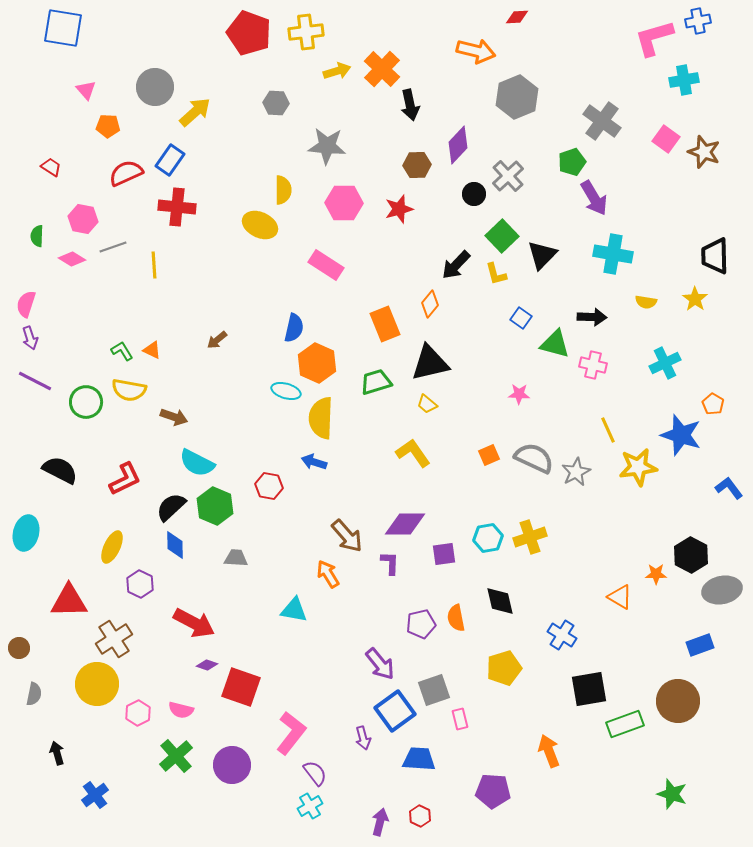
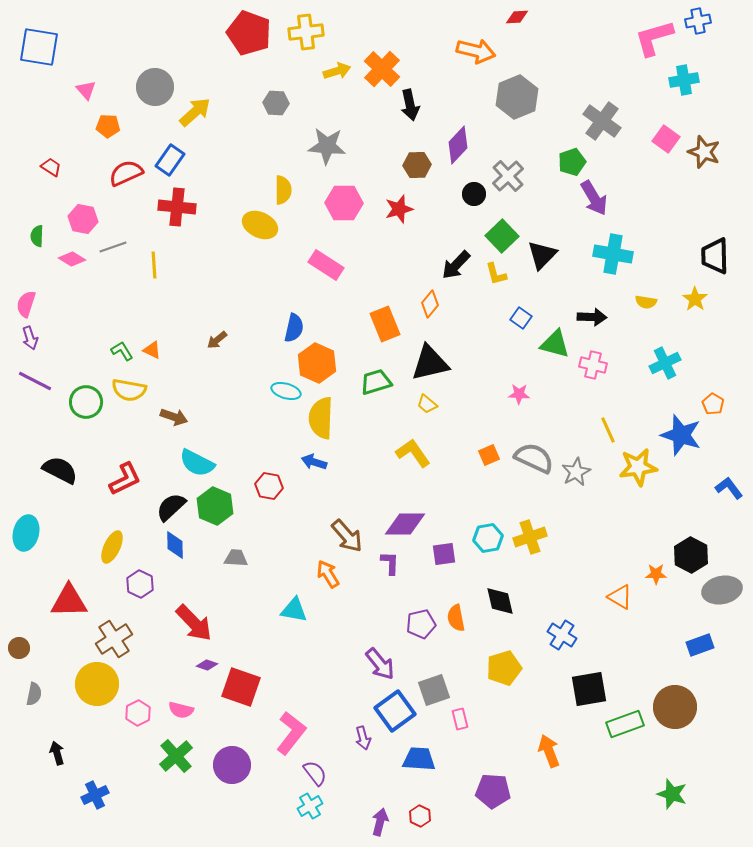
blue square at (63, 28): moved 24 px left, 19 px down
red arrow at (194, 623): rotated 18 degrees clockwise
brown circle at (678, 701): moved 3 px left, 6 px down
blue cross at (95, 795): rotated 12 degrees clockwise
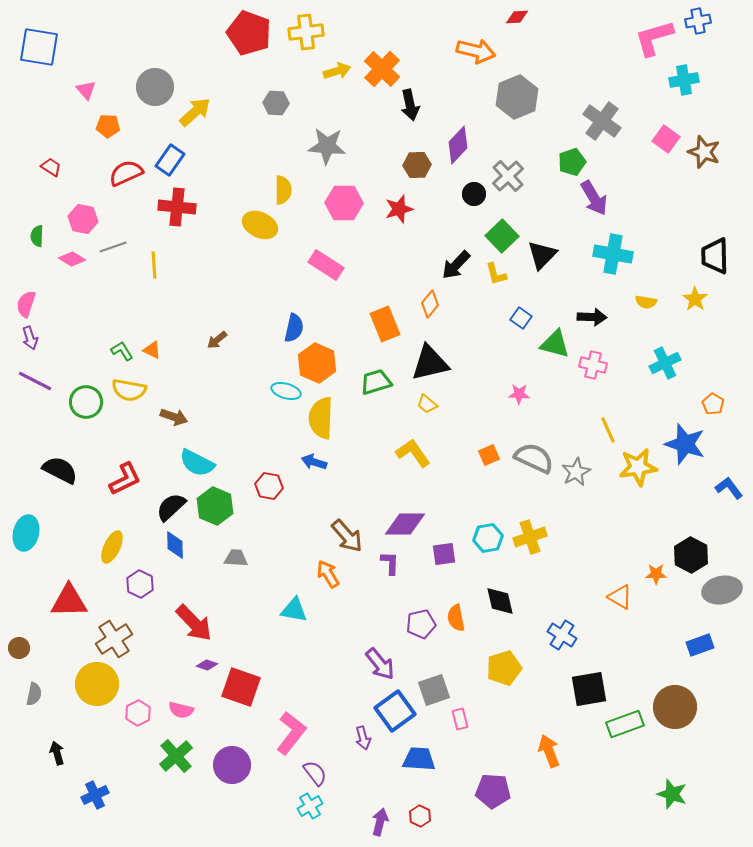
blue star at (681, 435): moved 4 px right, 9 px down
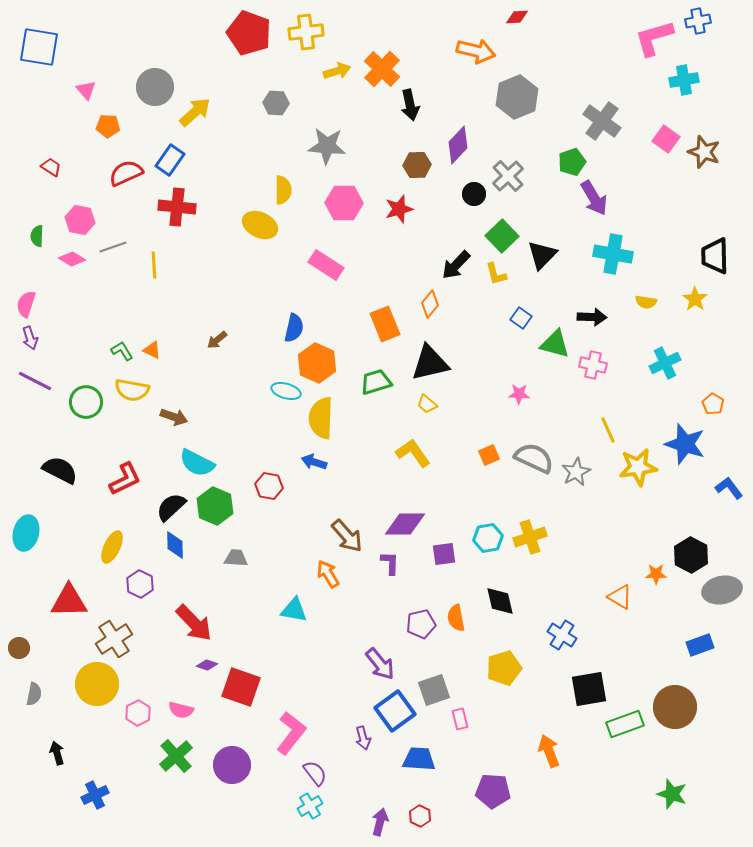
pink hexagon at (83, 219): moved 3 px left, 1 px down
yellow semicircle at (129, 390): moved 3 px right
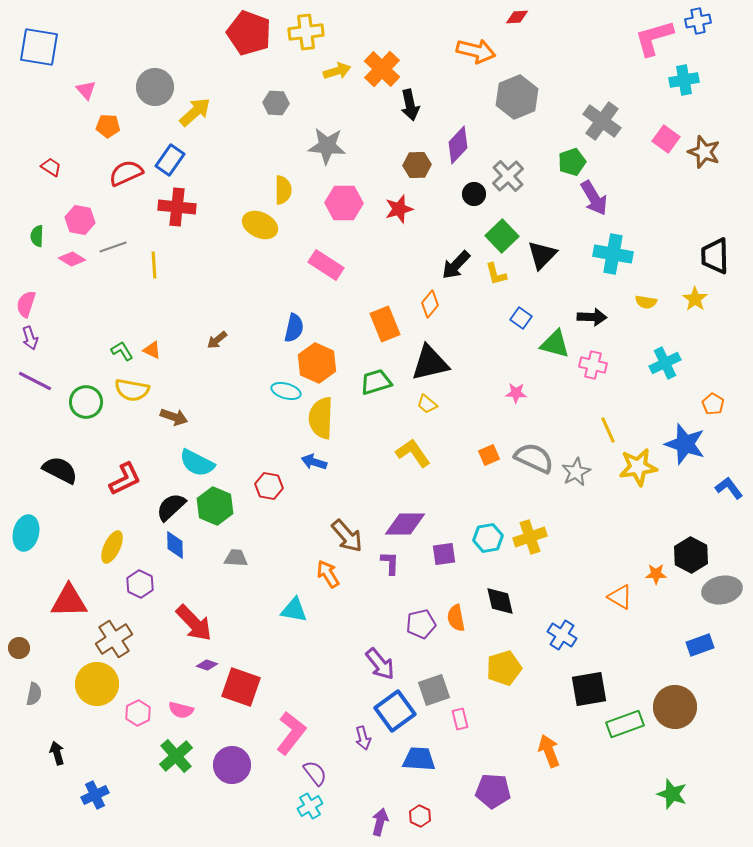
pink star at (519, 394): moved 3 px left, 1 px up
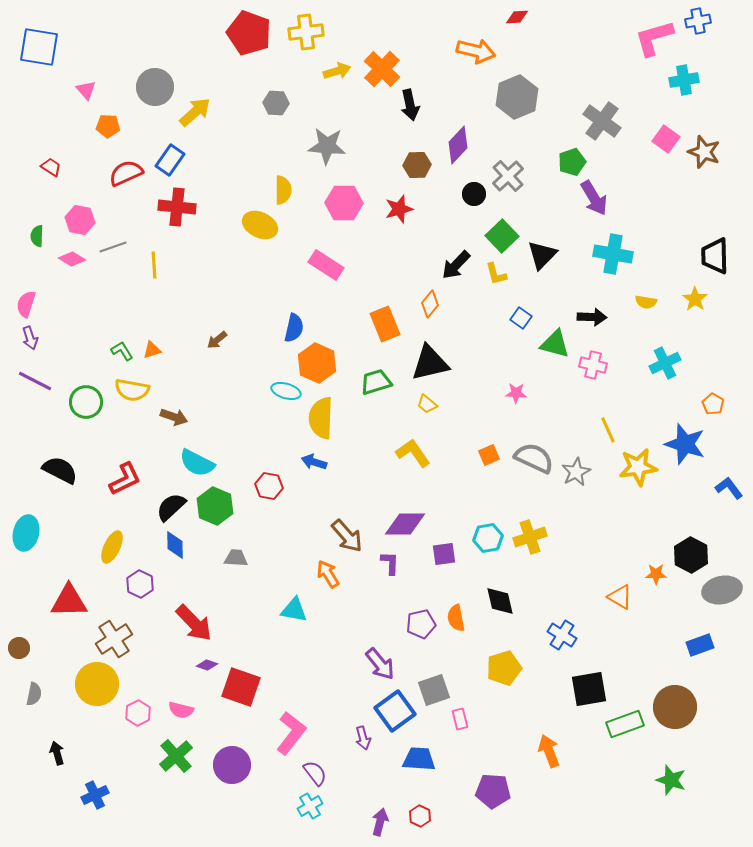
orange triangle at (152, 350): rotated 42 degrees counterclockwise
green star at (672, 794): moved 1 px left, 14 px up
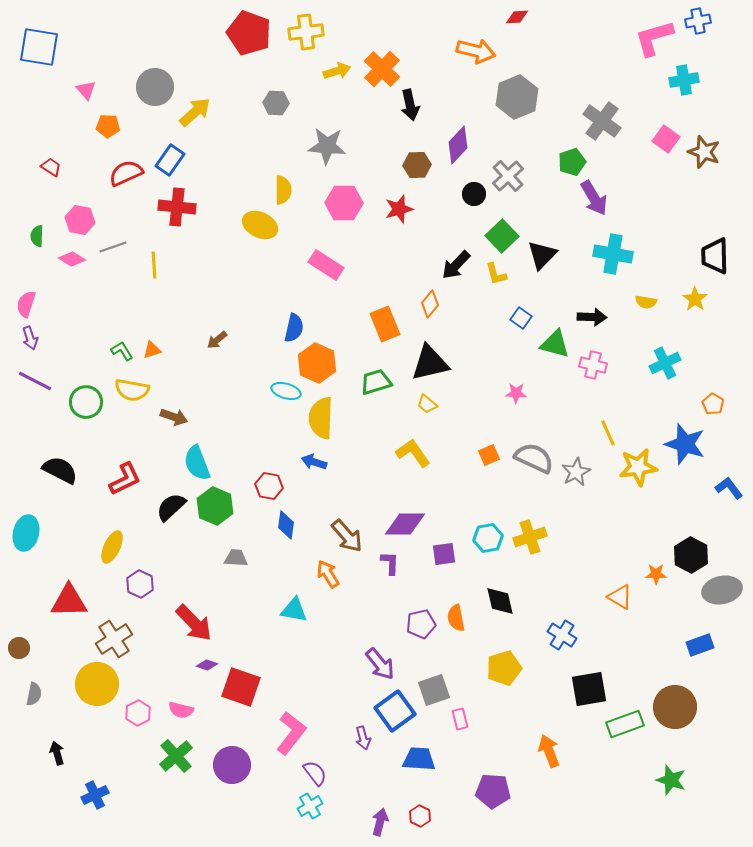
yellow line at (608, 430): moved 3 px down
cyan semicircle at (197, 463): rotated 42 degrees clockwise
blue diamond at (175, 545): moved 111 px right, 20 px up; rotated 8 degrees clockwise
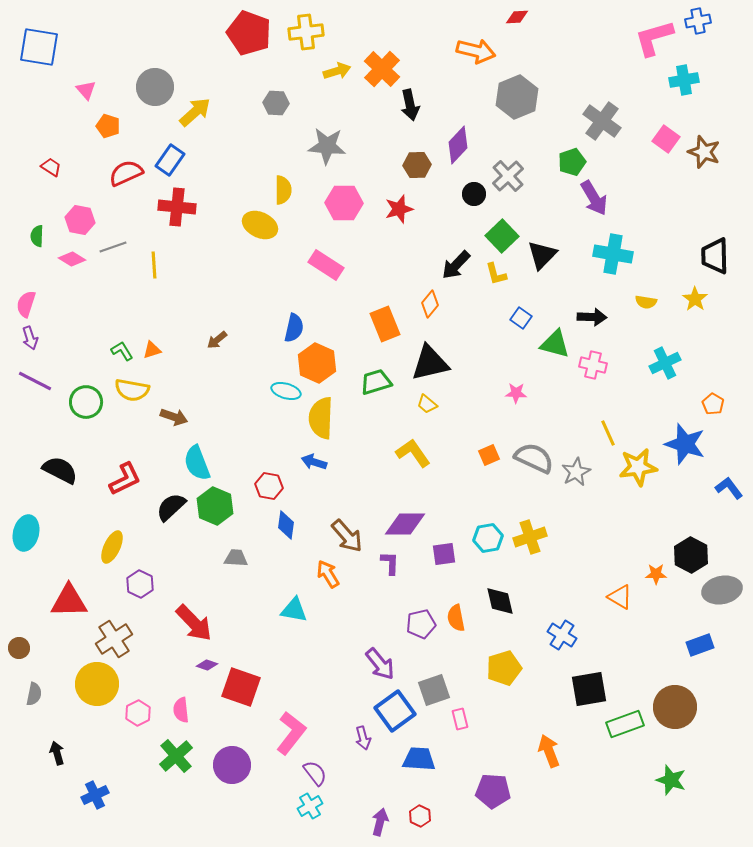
orange pentagon at (108, 126): rotated 15 degrees clockwise
pink semicircle at (181, 710): rotated 70 degrees clockwise
